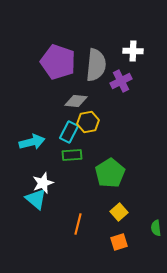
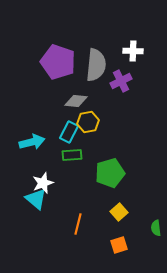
green pentagon: rotated 16 degrees clockwise
orange square: moved 3 px down
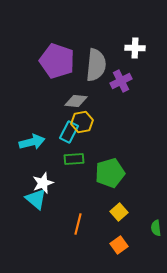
white cross: moved 2 px right, 3 px up
purple pentagon: moved 1 px left, 1 px up
yellow hexagon: moved 6 px left
green rectangle: moved 2 px right, 4 px down
orange square: rotated 18 degrees counterclockwise
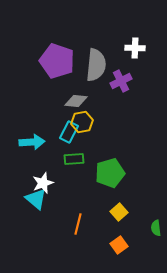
cyan arrow: rotated 10 degrees clockwise
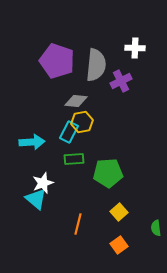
green pentagon: moved 2 px left; rotated 12 degrees clockwise
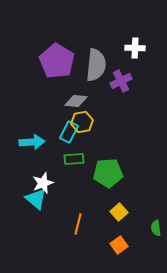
purple pentagon: rotated 12 degrees clockwise
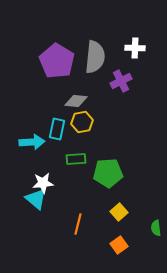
gray semicircle: moved 1 px left, 8 px up
cyan rectangle: moved 12 px left, 3 px up; rotated 15 degrees counterclockwise
green rectangle: moved 2 px right
white star: rotated 15 degrees clockwise
